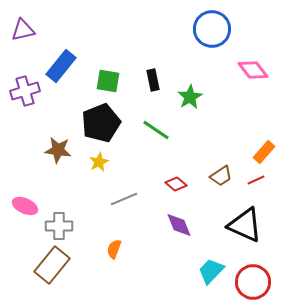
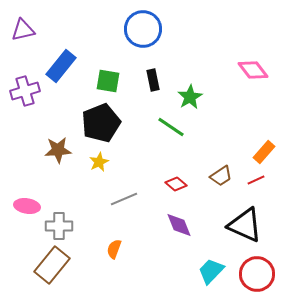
blue circle: moved 69 px left
green line: moved 15 px right, 3 px up
brown star: rotated 12 degrees counterclockwise
pink ellipse: moved 2 px right; rotated 15 degrees counterclockwise
red circle: moved 4 px right, 8 px up
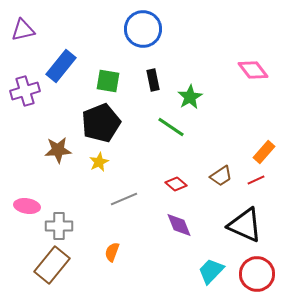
orange semicircle: moved 2 px left, 3 px down
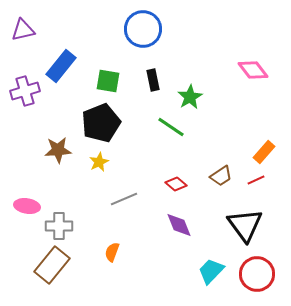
black triangle: rotated 30 degrees clockwise
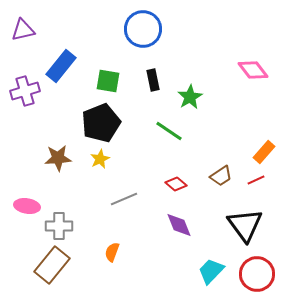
green line: moved 2 px left, 4 px down
brown star: moved 8 px down
yellow star: moved 1 px right, 3 px up
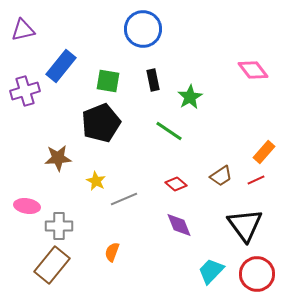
yellow star: moved 4 px left, 22 px down; rotated 18 degrees counterclockwise
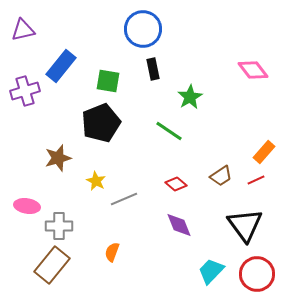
black rectangle: moved 11 px up
brown star: rotated 12 degrees counterclockwise
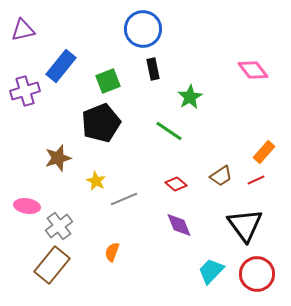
green square: rotated 30 degrees counterclockwise
gray cross: rotated 36 degrees counterclockwise
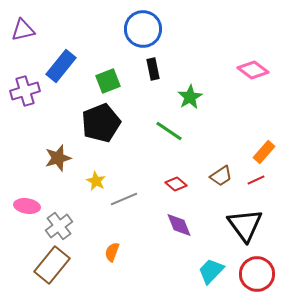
pink diamond: rotated 16 degrees counterclockwise
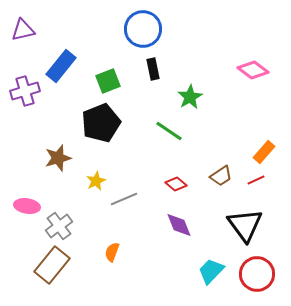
yellow star: rotated 18 degrees clockwise
